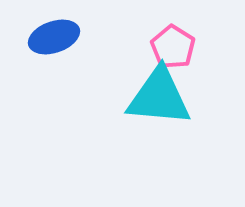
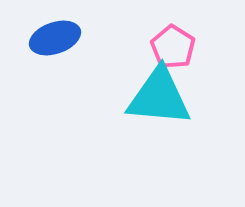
blue ellipse: moved 1 px right, 1 px down
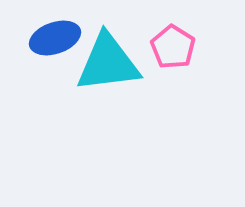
cyan triangle: moved 51 px left, 34 px up; rotated 12 degrees counterclockwise
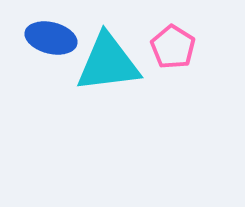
blue ellipse: moved 4 px left; rotated 33 degrees clockwise
